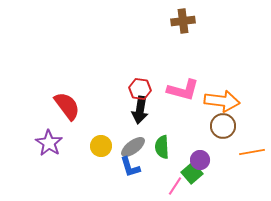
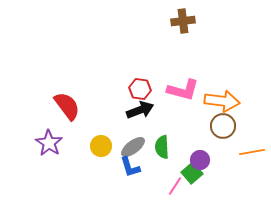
black arrow: rotated 120 degrees counterclockwise
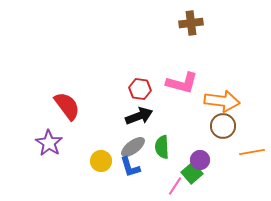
brown cross: moved 8 px right, 2 px down
pink L-shape: moved 1 px left, 7 px up
black arrow: moved 1 px left, 6 px down
yellow circle: moved 15 px down
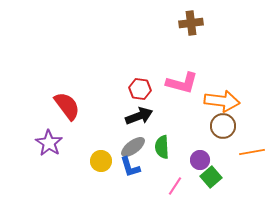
green square: moved 19 px right, 4 px down
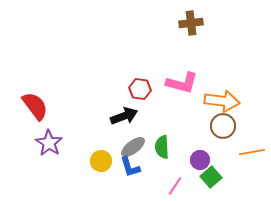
red semicircle: moved 32 px left
black arrow: moved 15 px left
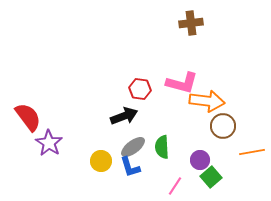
orange arrow: moved 15 px left
red semicircle: moved 7 px left, 11 px down
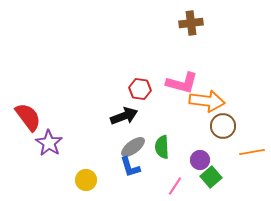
yellow circle: moved 15 px left, 19 px down
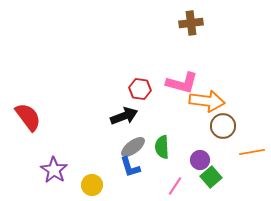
purple star: moved 5 px right, 27 px down
yellow circle: moved 6 px right, 5 px down
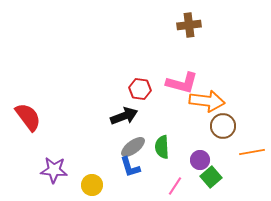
brown cross: moved 2 px left, 2 px down
purple star: rotated 28 degrees counterclockwise
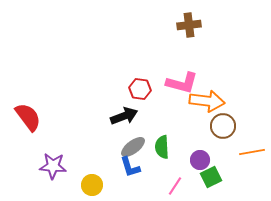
purple star: moved 1 px left, 4 px up
green square: rotated 15 degrees clockwise
